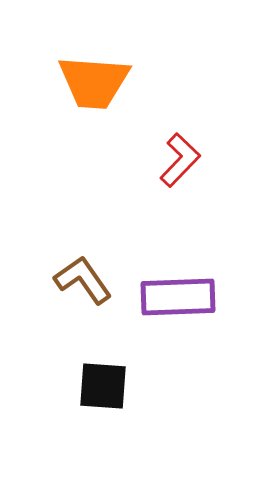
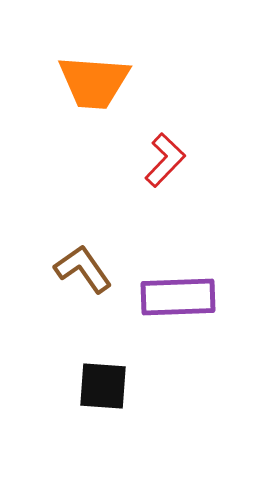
red L-shape: moved 15 px left
brown L-shape: moved 11 px up
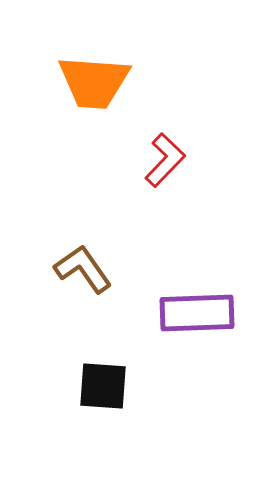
purple rectangle: moved 19 px right, 16 px down
